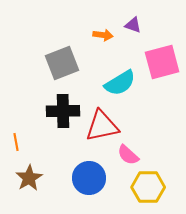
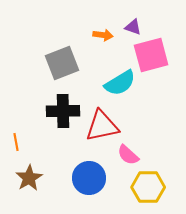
purple triangle: moved 2 px down
pink square: moved 11 px left, 7 px up
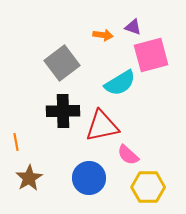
gray square: rotated 16 degrees counterclockwise
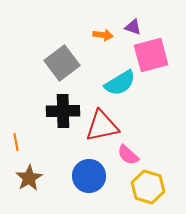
blue circle: moved 2 px up
yellow hexagon: rotated 16 degrees clockwise
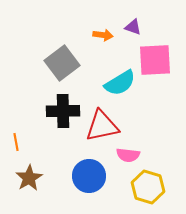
pink square: moved 4 px right, 5 px down; rotated 12 degrees clockwise
pink semicircle: rotated 35 degrees counterclockwise
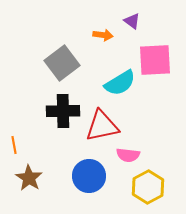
purple triangle: moved 1 px left, 6 px up; rotated 18 degrees clockwise
orange line: moved 2 px left, 3 px down
brown star: rotated 8 degrees counterclockwise
yellow hexagon: rotated 16 degrees clockwise
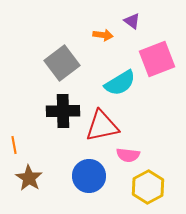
pink square: moved 2 px right, 1 px up; rotated 18 degrees counterclockwise
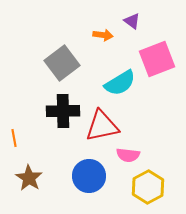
orange line: moved 7 px up
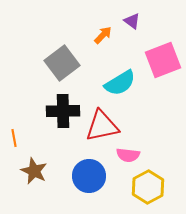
orange arrow: rotated 54 degrees counterclockwise
pink square: moved 6 px right, 1 px down
brown star: moved 5 px right, 7 px up; rotated 8 degrees counterclockwise
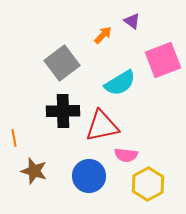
pink semicircle: moved 2 px left
brown star: rotated 8 degrees counterclockwise
yellow hexagon: moved 3 px up
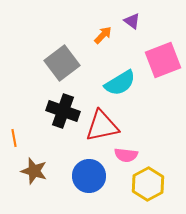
black cross: rotated 20 degrees clockwise
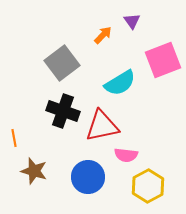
purple triangle: rotated 18 degrees clockwise
blue circle: moved 1 px left, 1 px down
yellow hexagon: moved 2 px down
